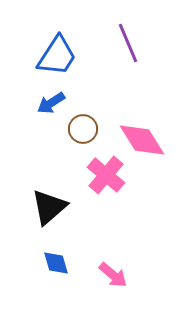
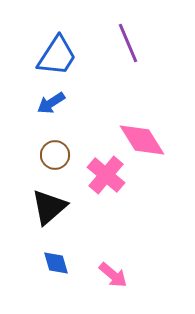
brown circle: moved 28 px left, 26 px down
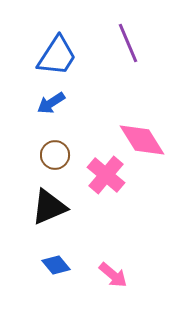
black triangle: rotated 18 degrees clockwise
blue diamond: moved 2 px down; rotated 24 degrees counterclockwise
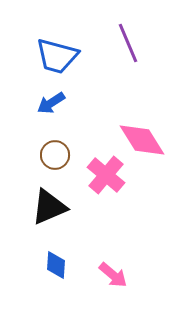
blue trapezoid: rotated 72 degrees clockwise
blue diamond: rotated 44 degrees clockwise
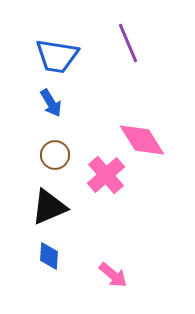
blue trapezoid: rotated 6 degrees counterclockwise
blue arrow: rotated 88 degrees counterclockwise
pink cross: rotated 9 degrees clockwise
blue diamond: moved 7 px left, 9 px up
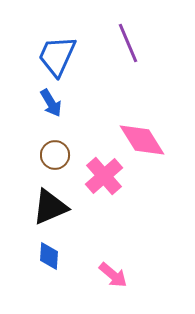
blue trapezoid: rotated 105 degrees clockwise
pink cross: moved 2 px left, 1 px down
black triangle: moved 1 px right
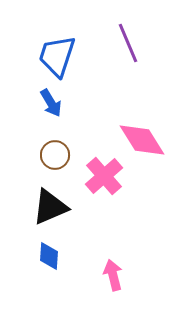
blue trapezoid: rotated 6 degrees counterclockwise
pink arrow: rotated 144 degrees counterclockwise
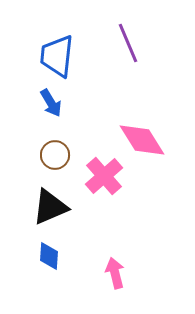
blue trapezoid: rotated 12 degrees counterclockwise
pink arrow: moved 2 px right, 2 px up
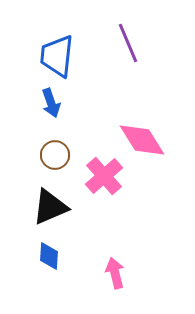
blue arrow: rotated 12 degrees clockwise
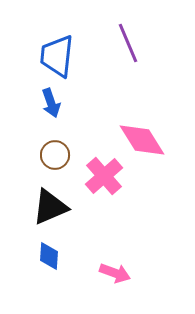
pink arrow: rotated 124 degrees clockwise
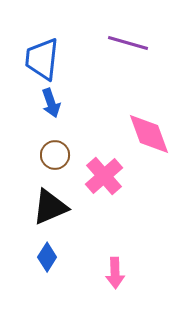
purple line: rotated 51 degrees counterclockwise
blue trapezoid: moved 15 px left, 3 px down
pink diamond: moved 7 px right, 6 px up; rotated 12 degrees clockwise
blue diamond: moved 2 px left, 1 px down; rotated 28 degrees clockwise
pink arrow: rotated 68 degrees clockwise
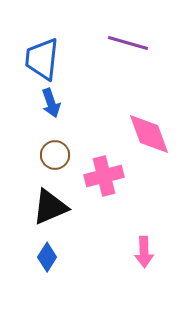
pink cross: rotated 27 degrees clockwise
pink arrow: moved 29 px right, 21 px up
